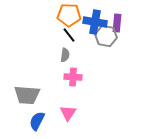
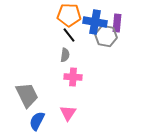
gray trapezoid: rotated 120 degrees counterclockwise
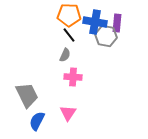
gray semicircle: rotated 16 degrees clockwise
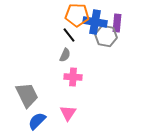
orange pentagon: moved 8 px right
blue semicircle: rotated 18 degrees clockwise
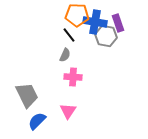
purple rectangle: moved 1 px right; rotated 24 degrees counterclockwise
pink triangle: moved 2 px up
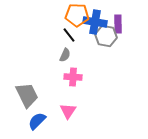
purple rectangle: moved 1 px down; rotated 18 degrees clockwise
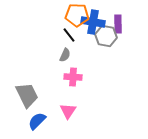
blue cross: moved 2 px left
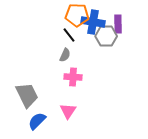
gray hexagon: rotated 10 degrees counterclockwise
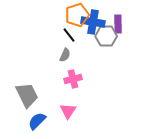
orange pentagon: rotated 20 degrees counterclockwise
pink cross: moved 2 px down; rotated 18 degrees counterclockwise
